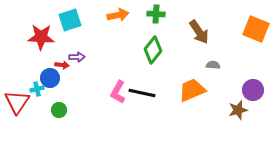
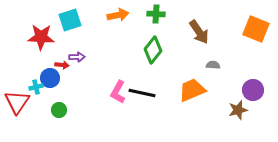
cyan cross: moved 1 px left, 2 px up
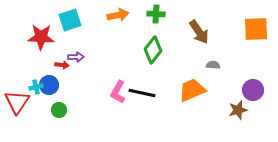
orange square: rotated 24 degrees counterclockwise
purple arrow: moved 1 px left
blue circle: moved 1 px left, 7 px down
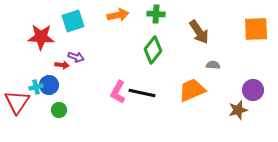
cyan square: moved 3 px right, 1 px down
purple arrow: rotated 21 degrees clockwise
